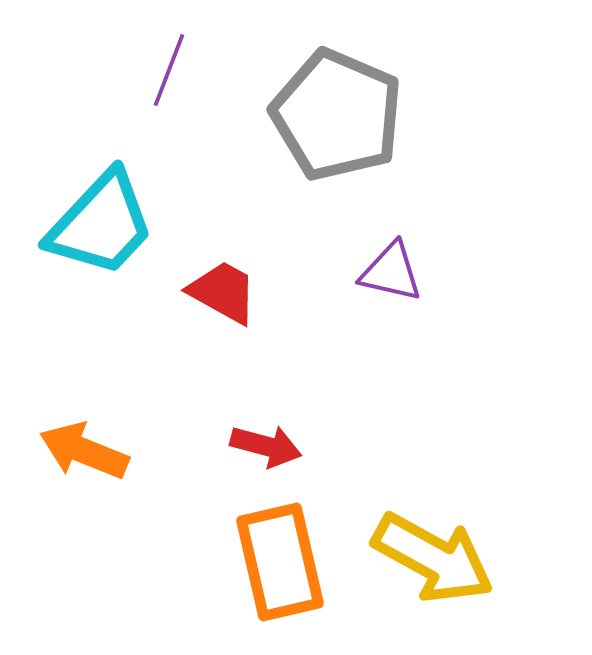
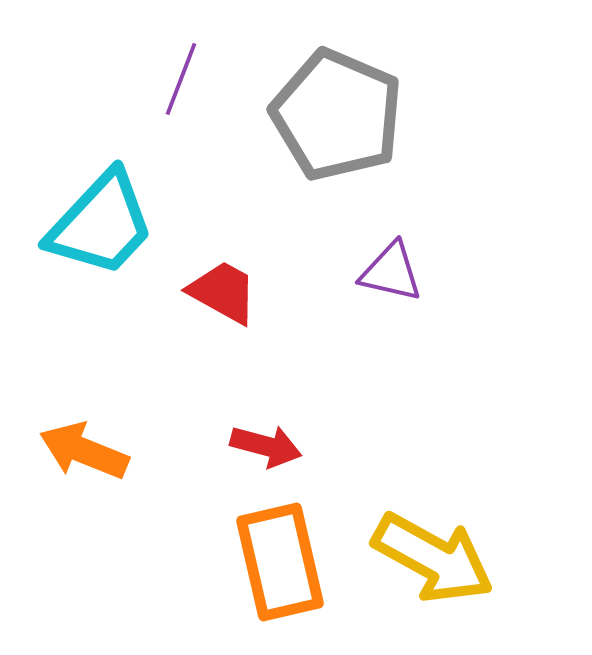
purple line: moved 12 px right, 9 px down
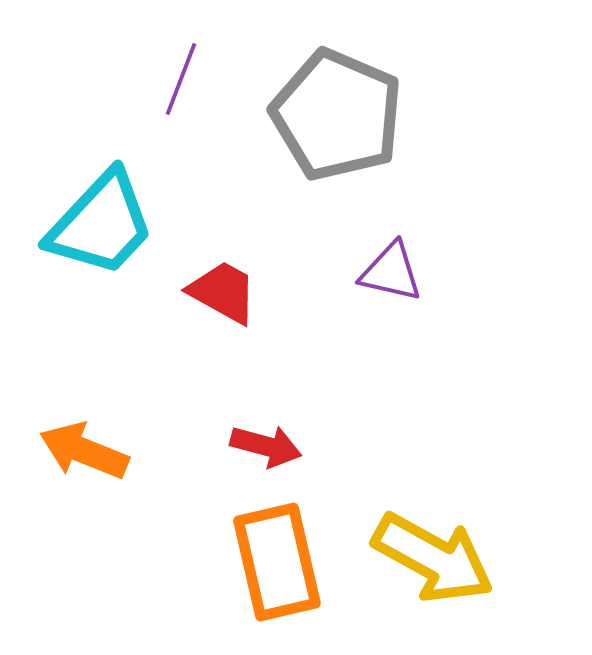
orange rectangle: moved 3 px left
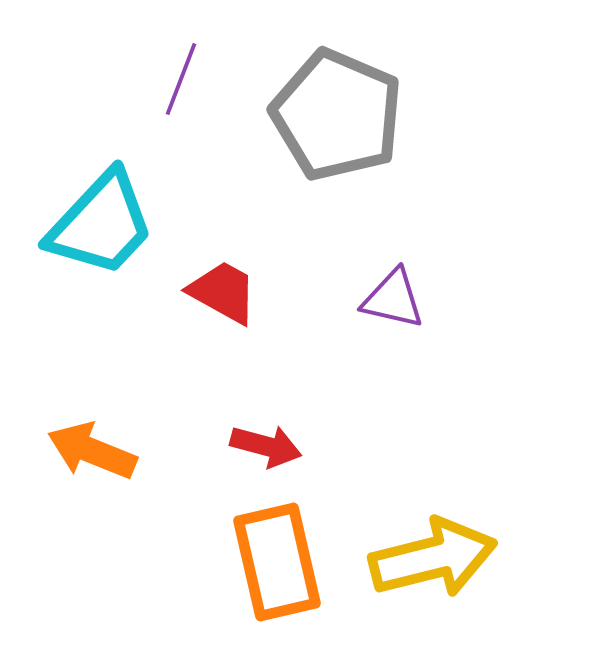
purple triangle: moved 2 px right, 27 px down
orange arrow: moved 8 px right
yellow arrow: rotated 43 degrees counterclockwise
